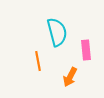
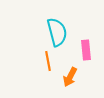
orange line: moved 10 px right
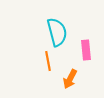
orange arrow: moved 2 px down
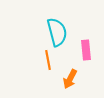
orange line: moved 1 px up
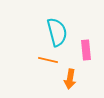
orange line: rotated 66 degrees counterclockwise
orange arrow: rotated 18 degrees counterclockwise
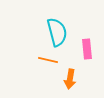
pink rectangle: moved 1 px right, 1 px up
